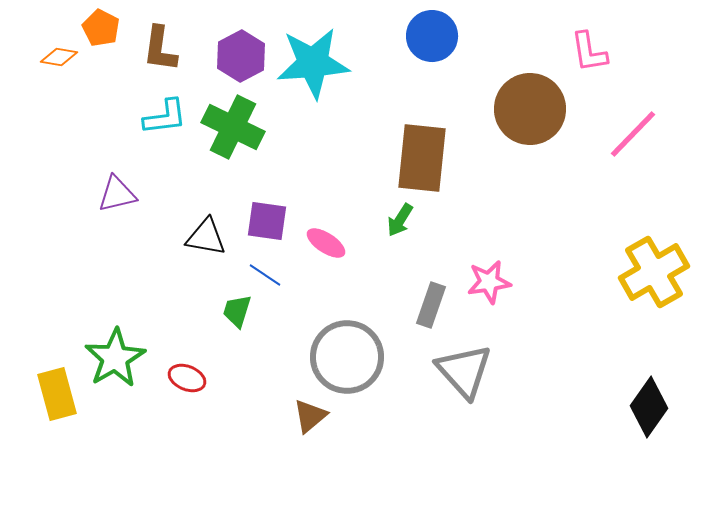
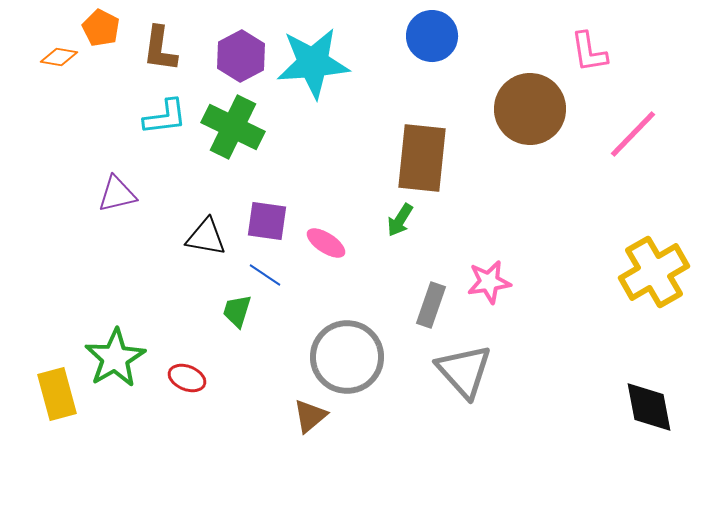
black diamond: rotated 46 degrees counterclockwise
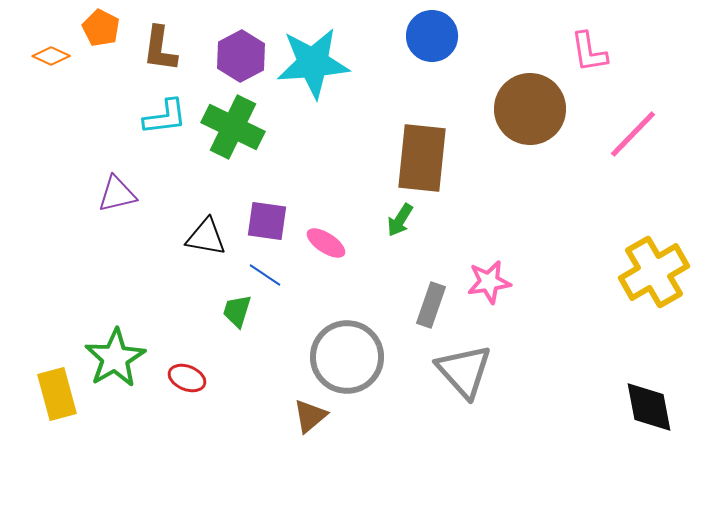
orange diamond: moved 8 px left, 1 px up; rotated 15 degrees clockwise
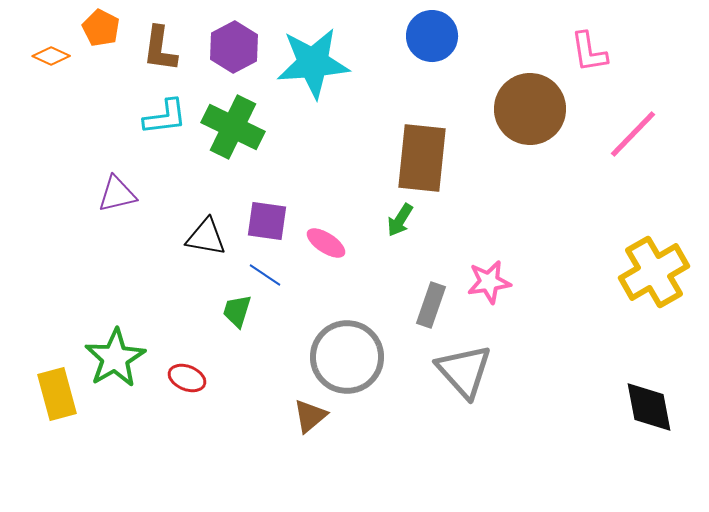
purple hexagon: moved 7 px left, 9 px up
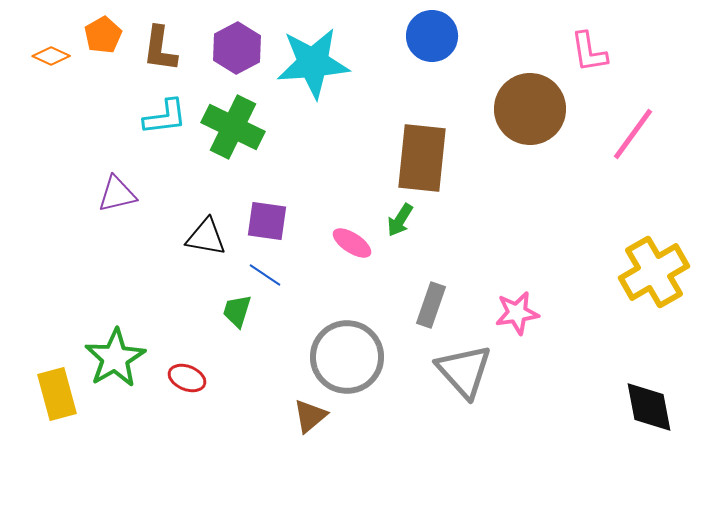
orange pentagon: moved 2 px right, 7 px down; rotated 15 degrees clockwise
purple hexagon: moved 3 px right, 1 px down
pink line: rotated 8 degrees counterclockwise
pink ellipse: moved 26 px right
pink star: moved 28 px right, 31 px down
